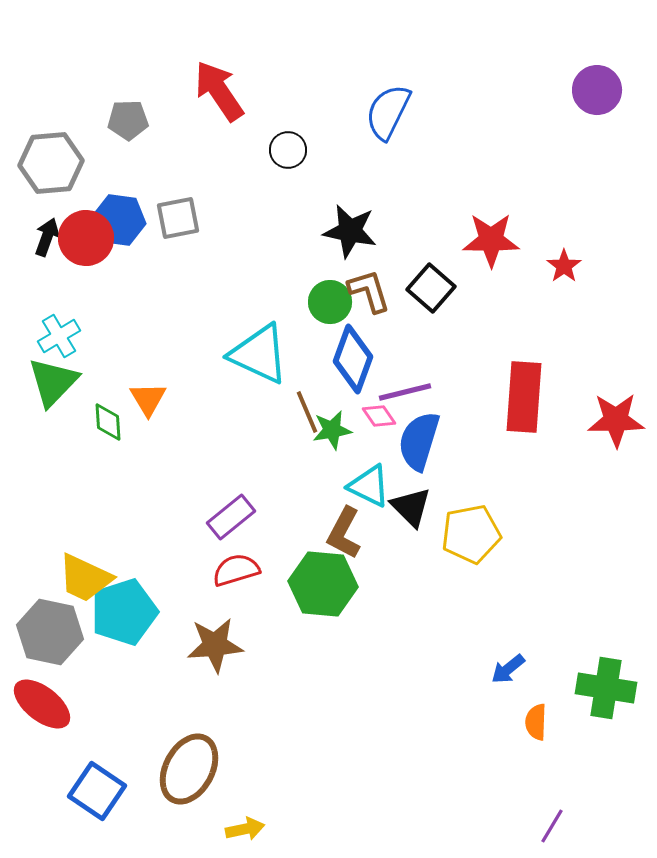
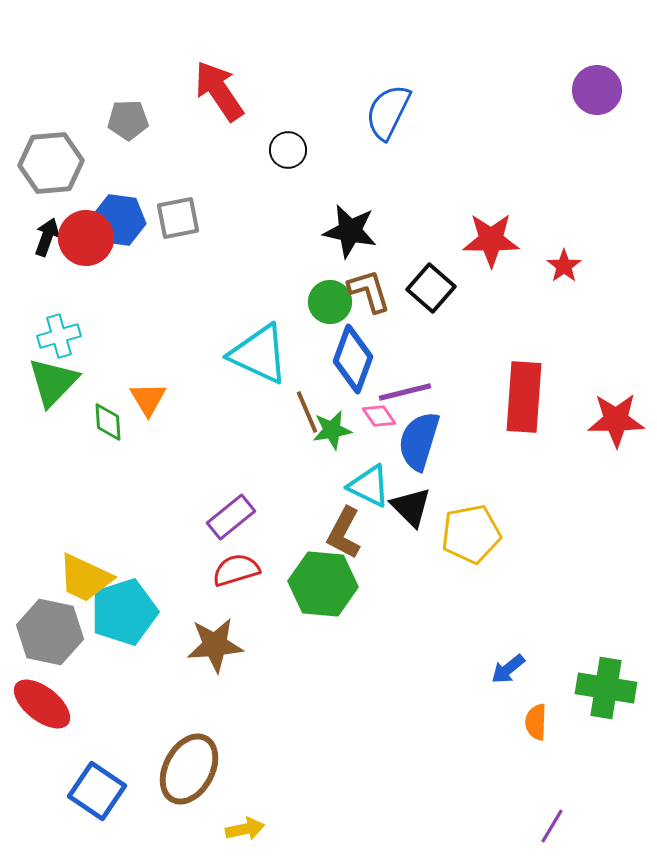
cyan cross at (59, 336): rotated 15 degrees clockwise
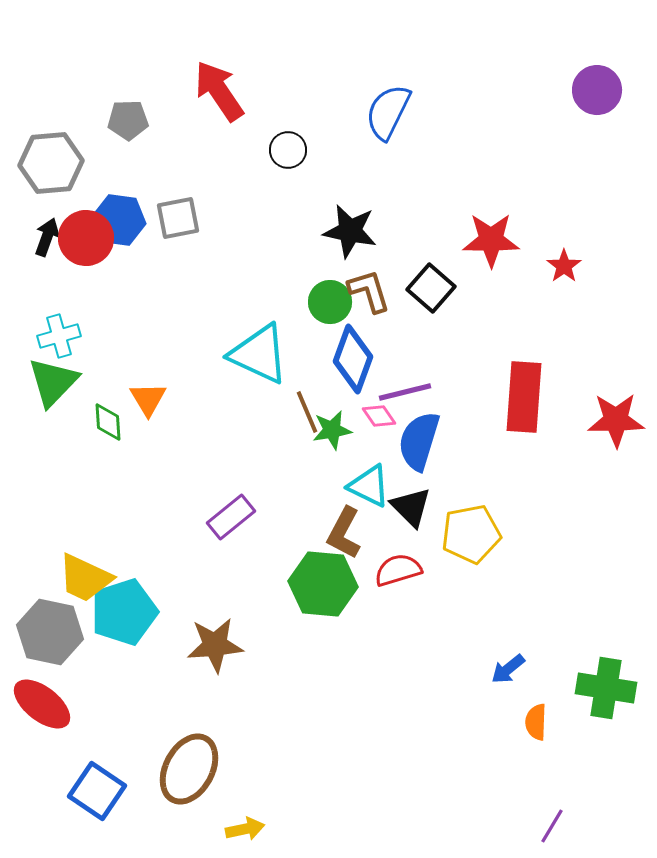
red semicircle at (236, 570): moved 162 px right
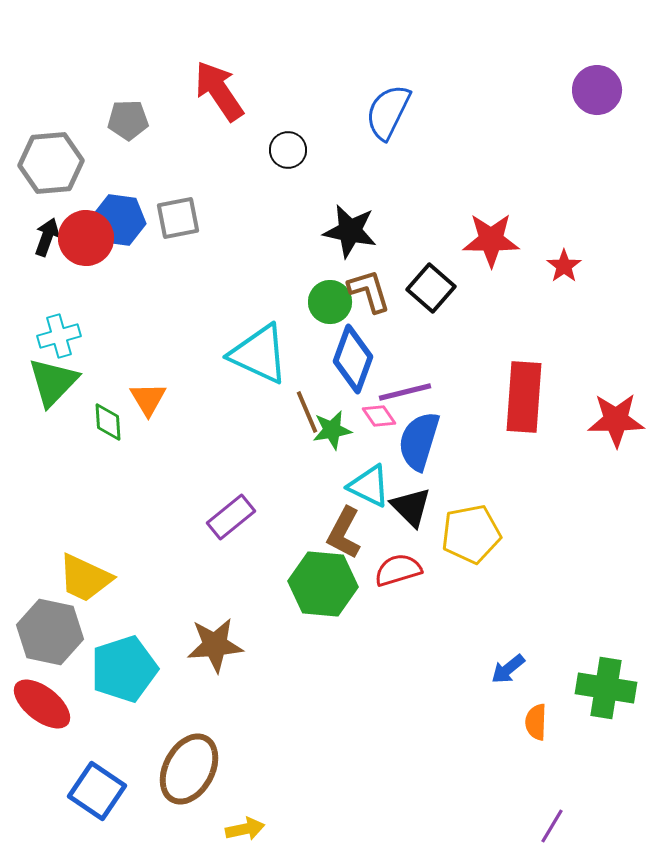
cyan pentagon at (124, 612): moved 57 px down
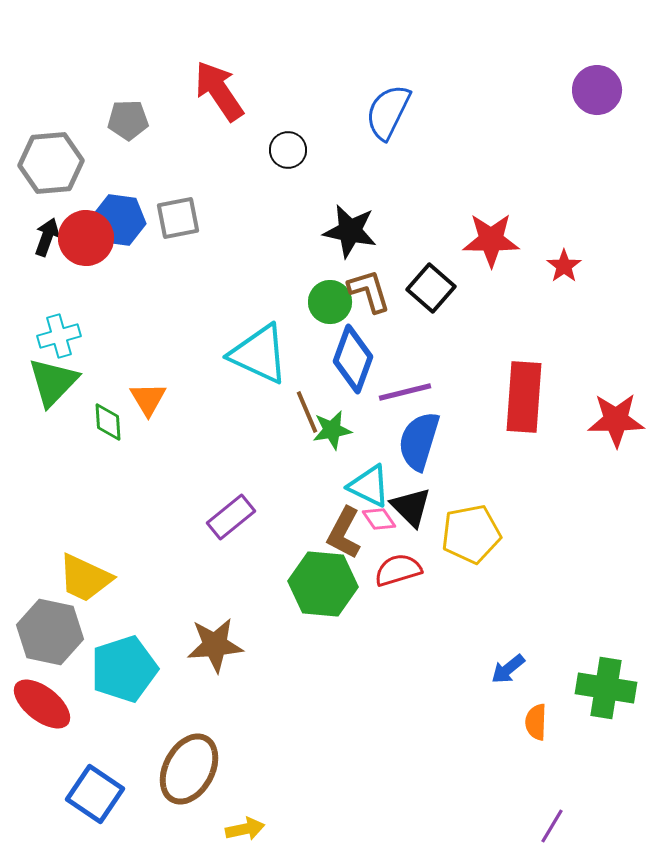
pink diamond at (379, 416): moved 103 px down
blue square at (97, 791): moved 2 px left, 3 px down
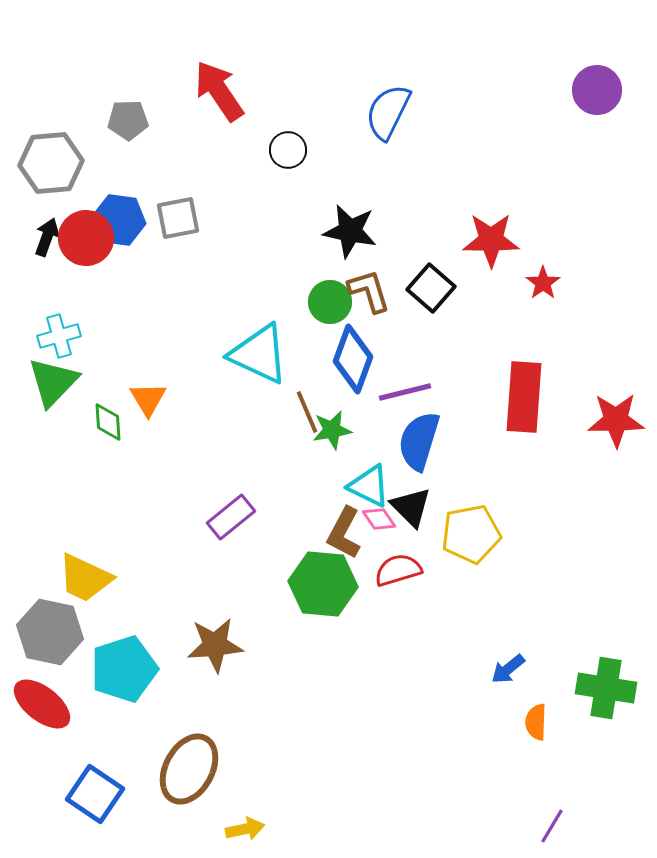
red star at (564, 266): moved 21 px left, 17 px down
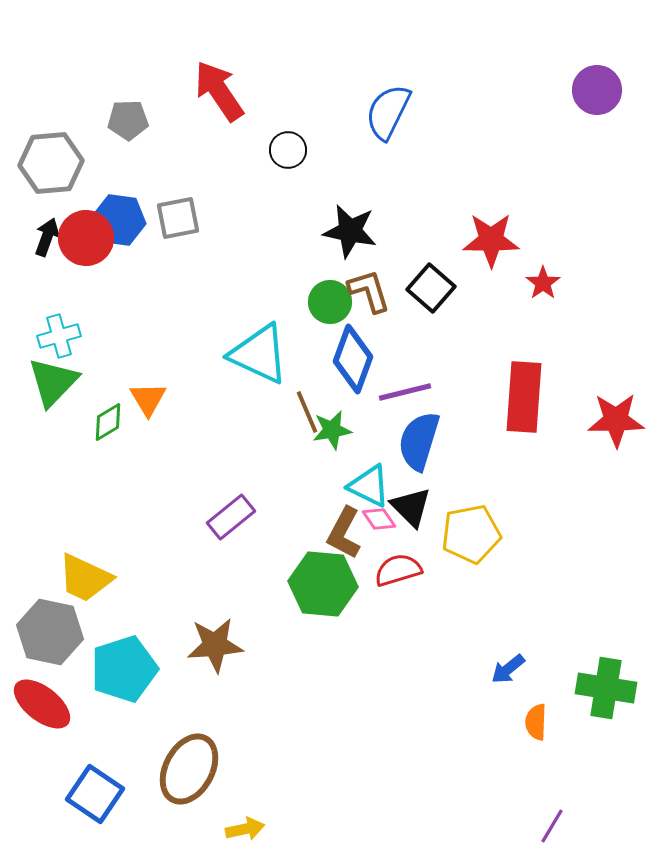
green diamond at (108, 422): rotated 63 degrees clockwise
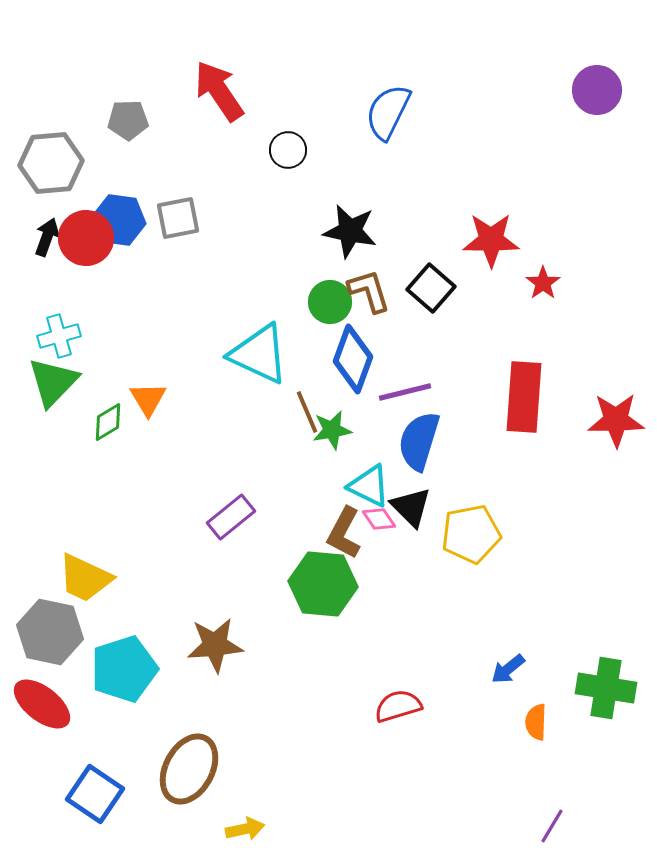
red semicircle at (398, 570): moved 136 px down
